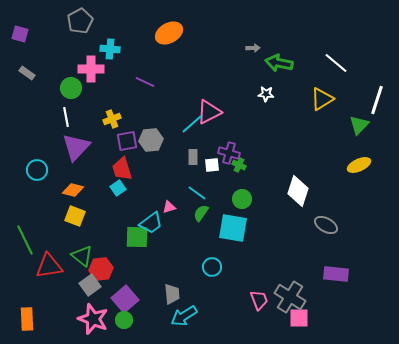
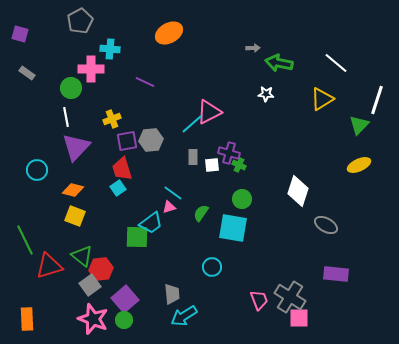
cyan line at (197, 193): moved 24 px left
red triangle at (49, 266): rotated 8 degrees counterclockwise
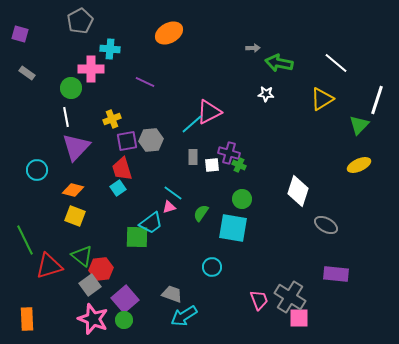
gray trapezoid at (172, 294): rotated 65 degrees counterclockwise
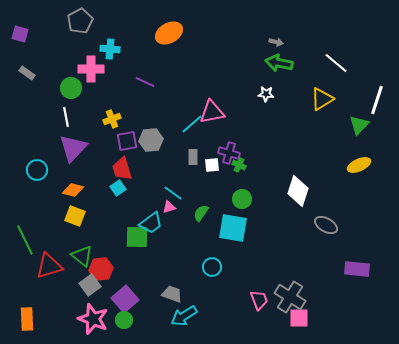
gray arrow at (253, 48): moved 23 px right, 6 px up; rotated 16 degrees clockwise
pink triangle at (209, 112): moved 3 px right; rotated 16 degrees clockwise
purple triangle at (76, 147): moved 3 px left, 1 px down
purple rectangle at (336, 274): moved 21 px right, 5 px up
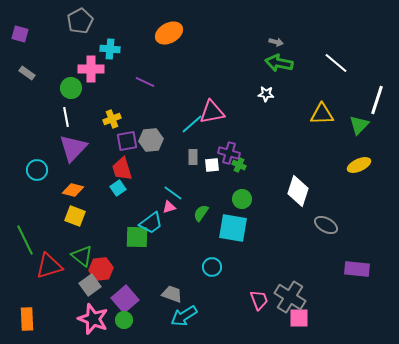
yellow triangle at (322, 99): moved 15 px down; rotated 30 degrees clockwise
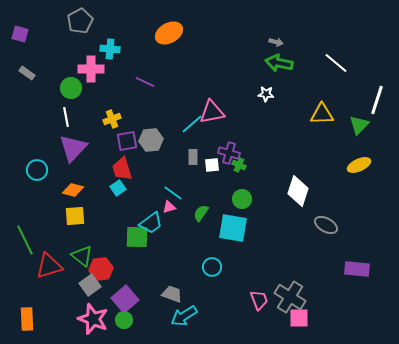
yellow square at (75, 216): rotated 25 degrees counterclockwise
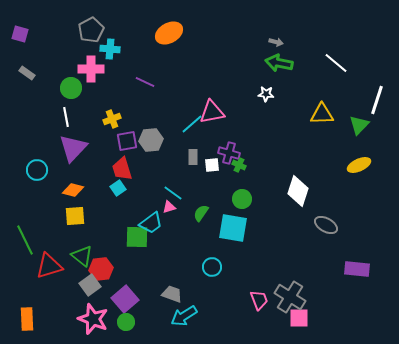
gray pentagon at (80, 21): moved 11 px right, 9 px down
green circle at (124, 320): moved 2 px right, 2 px down
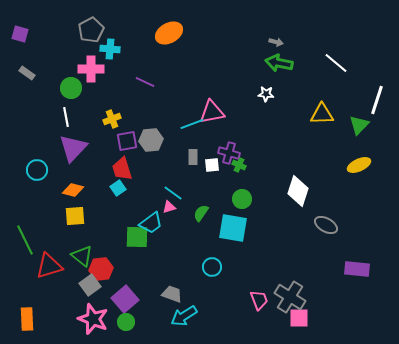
cyan line at (192, 124): rotated 20 degrees clockwise
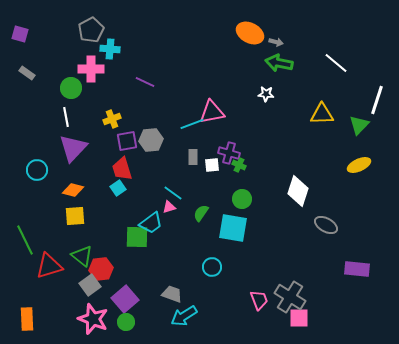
orange ellipse at (169, 33): moved 81 px right; rotated 56 degrees clockwise
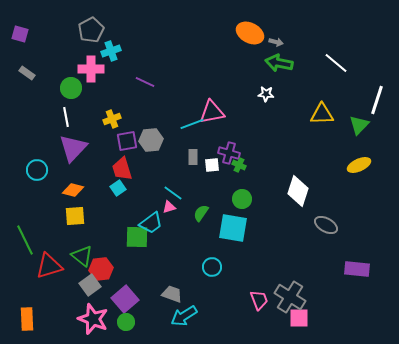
cyan cross at (110, 49): moved 1 px right, 2 px down; rotated 24 degrees counterclockwise
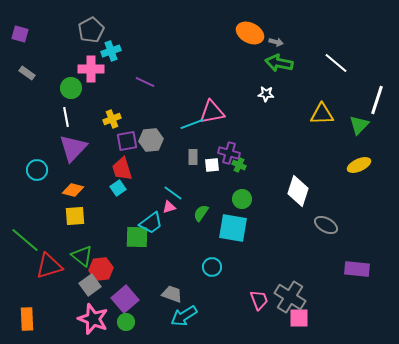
green line at (25, 240): rotated 24 degrees counterclockwise
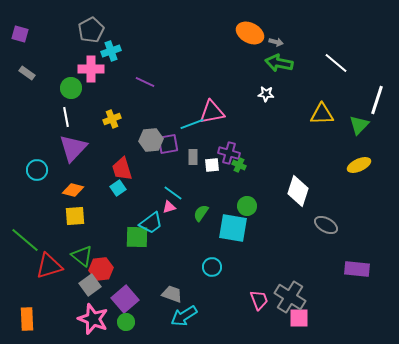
purple square at (127, 141): moved 41 px right, 3 px down
green circle at (242, 199): moved 5 px right, 7 px down
